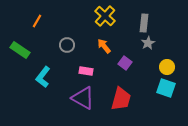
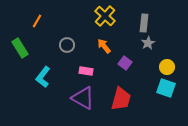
green rectangle: moved 2 px up; rotated 24 degrees clockwise
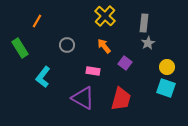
pink rectangle: moved 7 px right
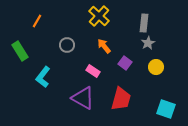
yellow cross: moved 6 px left
green rectangle: moved 3 px down
yellow circle: moved 11 px left
pink rectangle: rotated 24 degrees clockwise
cyan square: moved 21 px down
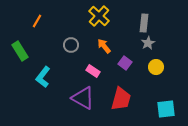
gray circle: moved 4 px right
cyan square: rotated 24 degrees counterclockwise
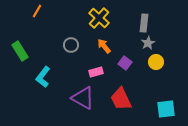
yellow cross: moved 2 px down
orange line: moved 10 px up
yellow circle: moved 5 px up
pink rectangle: moved 3 px right, 1 px down; rotated 48 degrees counterclockwise
red trapezoid: rotated 140 degrees clockwise
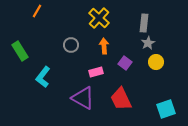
orange arrow: rotated 35 degrees clockwise
cyan square: rotated 12 degrees counterclockwise
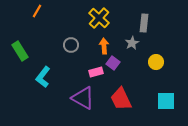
gray star: moved 16 px left
purple square: moved 12 px left
cyan square: moved 8 px up; rotated 18 degrees clockwise
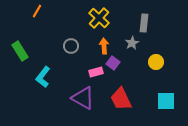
gray circle: moved 1 px down
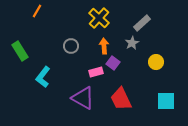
gray rectangle: moved 2 px left; rotated 42 degrees clockwise
